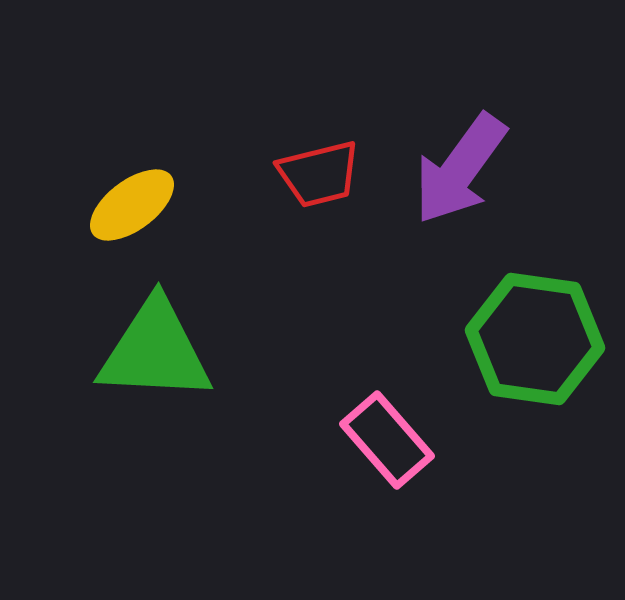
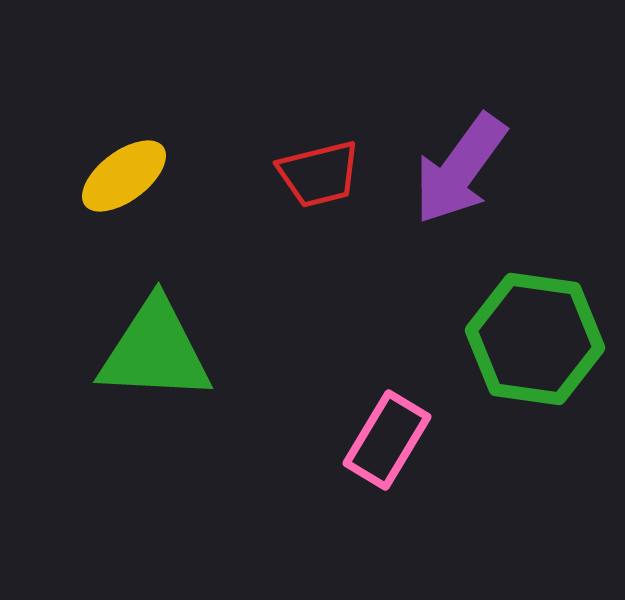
yellow ellipse: moved 8 px left, 29 px up
pink rectangle: rotated 72 degrees clockwise
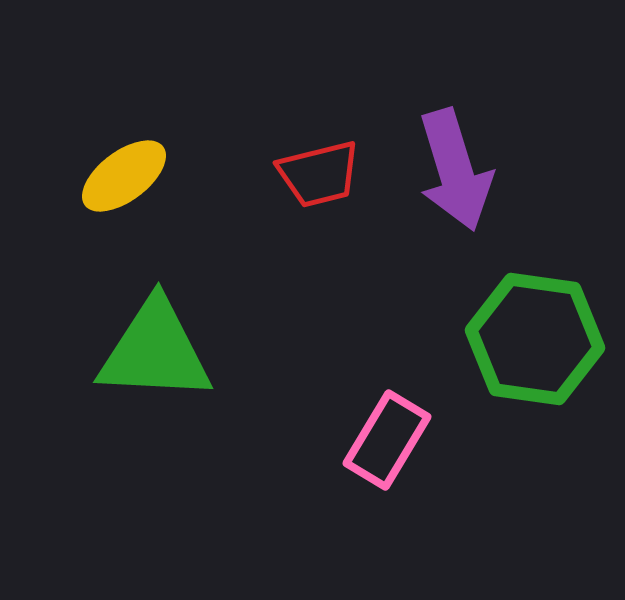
purple arrow: moved 5 px left, 1 px down; rotated 53 degrees counterclockwise
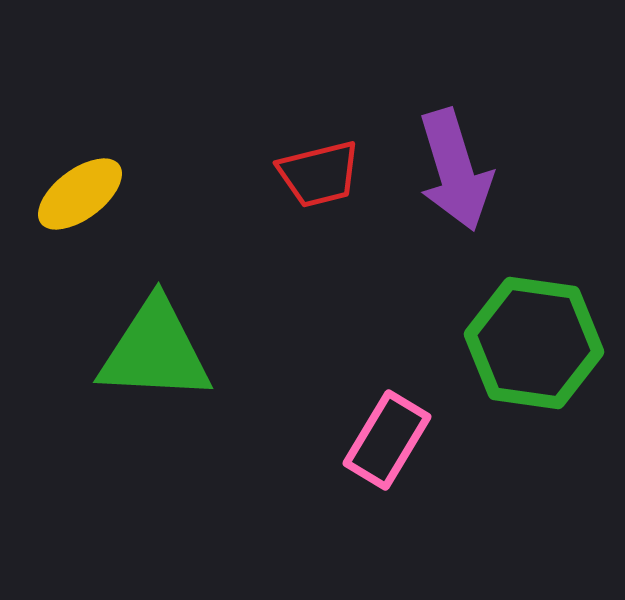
yellow ellipse: moved 44 px left, 18 px down
green hexagon: moved 1 px left, 4 px down
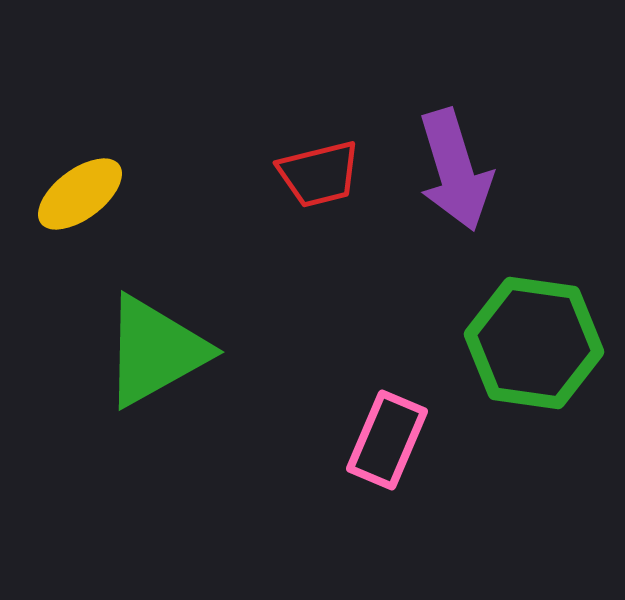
green triangle: rotated 32 degrees counterclockwise
pink rectangle: rotated 8 degrees counterclockwise
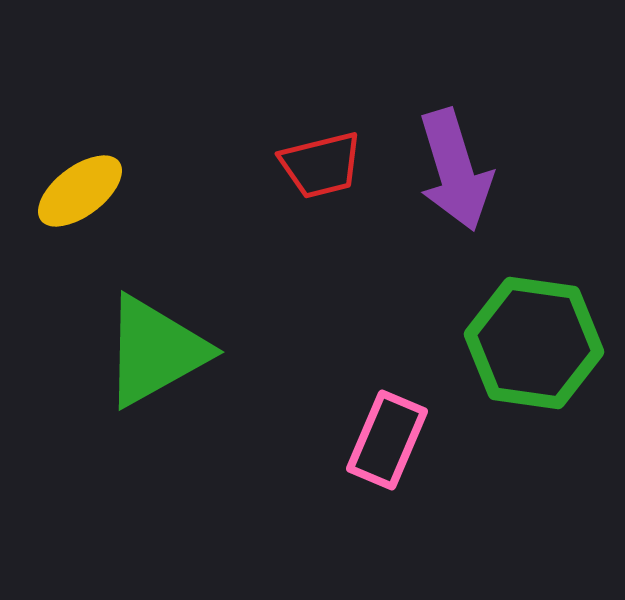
red trapezoid: moved 2 px right, 9 px up
yellow ellipse: moved 3 px up
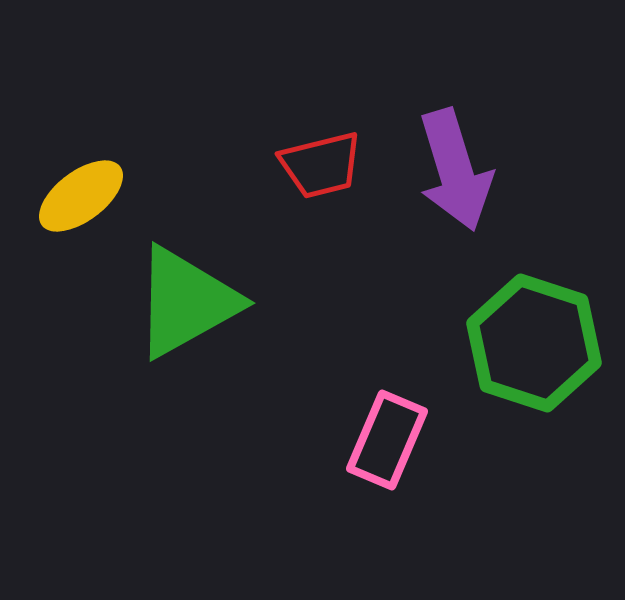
yellow ellipse: moved 1 px right, 5 px down
green hexagon: rotated 10 degrees clockwise
green triangle: moved 31 px right, 49 px up
